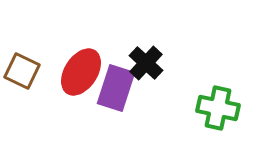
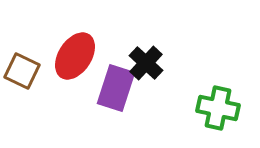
red ellipse: moved 6 px left, 16 px up
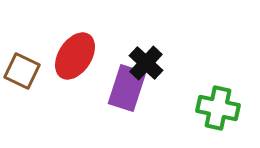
purple rectangle: moved 11 px right
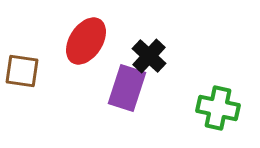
red ellipse: moved 11 px right, 15 px up
black cross: moved 3 px right, 7 px up
brown square: rotated 18 degrees counterclockwise
